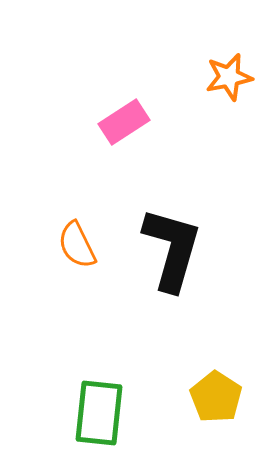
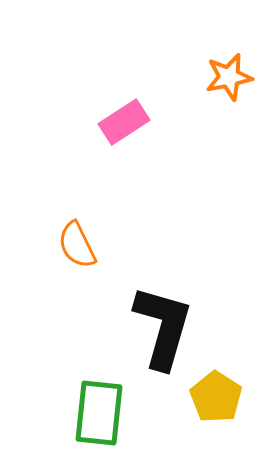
black L-shape: moved 9 px left, 78 px down
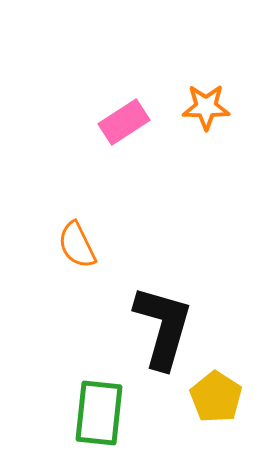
orange star: moved 23 px left, 30 px down; rotated 12 degrees clockwise
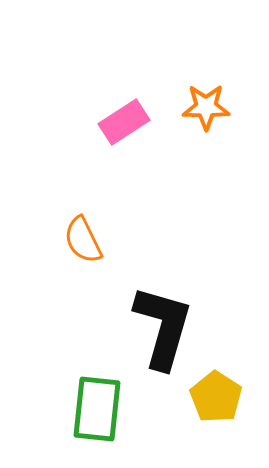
orange semicircle: moved 6 px right, 5 px up
green rectangle: moved 2 px left, 4 px up
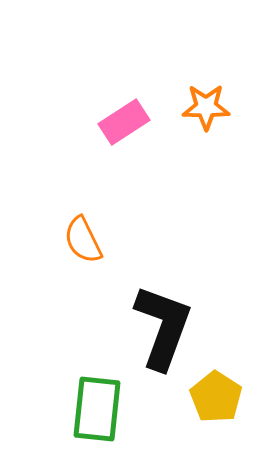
black L-shape: rotated 4 degrees clockwise
